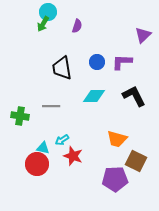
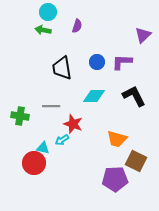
green arrow: moved 6 px down; rotated 70 degrees clockwise
red star: moved 32 px up
red circle: moved 3 px left, 1 px up
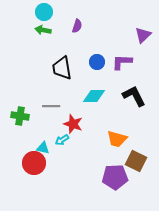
cyan circle: moved 4 px left
purple pentagon: moved 2 px up
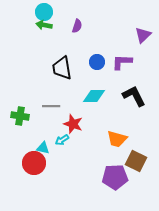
green arrow: moved 1 px right, 5 px up
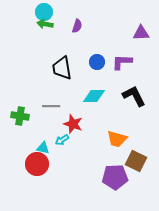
green arrow: moved 1 px right, 1 px up
purple triangle: moved 2 px left, 2 px up; rotated 42 degrees clockwise
red circle: moved 3 px right, 1 px down
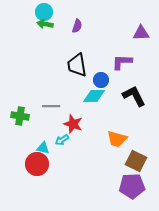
blue circle: moved 4 px right, 18 px down
black trapezoid: moved 15 px right, 3 px up
purple pentagon: moved 17 px right, 9 px down
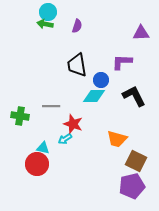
cyan circle: moved 4 px right
cyan arrow: moved 3 px right, 1 px up
purple pentagon: rotated 10 degrees counterclockwise
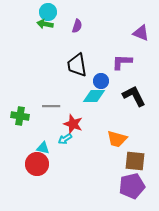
purple triangle: rotated 24 degrees clockwise
blue circle: moved 1 px down
brown square: moved 1 px left; rotated 20 degrees counterclockwise
